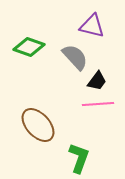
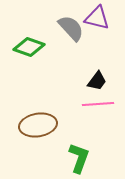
purple triangle: moved 5 px right, 8 px up
gray semicircle: moved 4 px left, 29 px up
brown ellipse: rotated 57 degrees counterclockwise
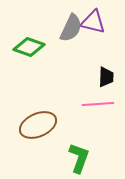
purple triangle: moved 4 px left, 4 px down
gray semicircle: rotated 68 degrees clockwise
black trapezoid: moved 9 px right, 4 px up; rotated 35 degrees counterclockwise
brown ellipse: rotated 15 degrees counterclockwise
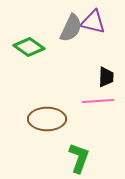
green diamond: rotated 16 degrees clockwise
pink line: moved 3 px up
brown ellipse: moved 9 px right, 6 px up; rotated 24 degrees clockwise
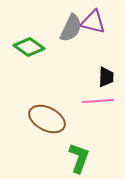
brown ellipse: rotated 27 degrees clockwise
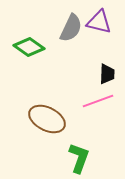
purple triangle: moved 6 px right
black trapezoid: moved 1 px right, 3 px up
pink line: rotated 16 degrees counterclockwise
